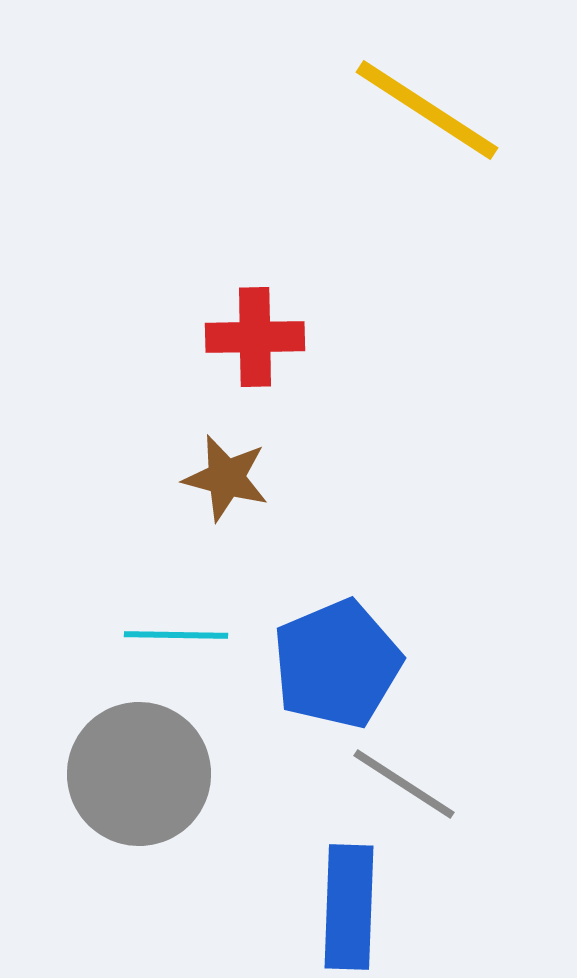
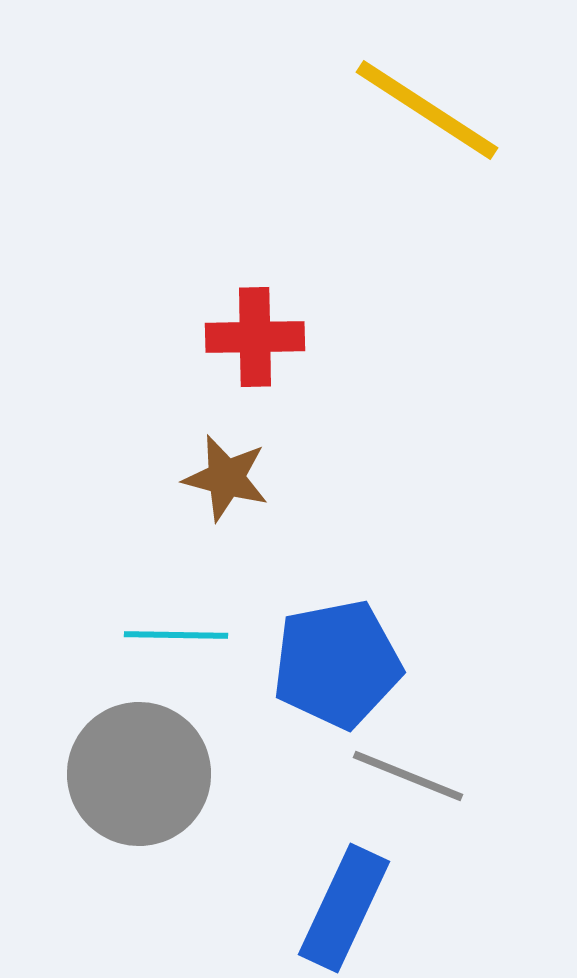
blue pentagon: rotated 12 degrees clockwise
gray line: moved 4 px right, 8 px up; rotated 11 degrees counterclockwise
blue rectangle: moved 5 px left, 1 px down; rotated 23 degrees clockwise
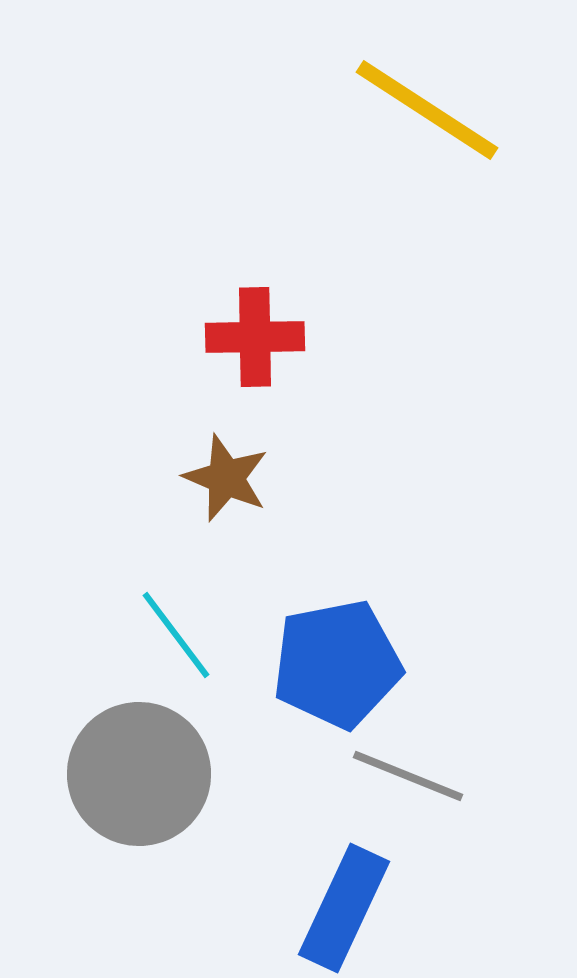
brown star: rotated 8 degrees clockwise
cyan line: rotated 52 degrees clockwise
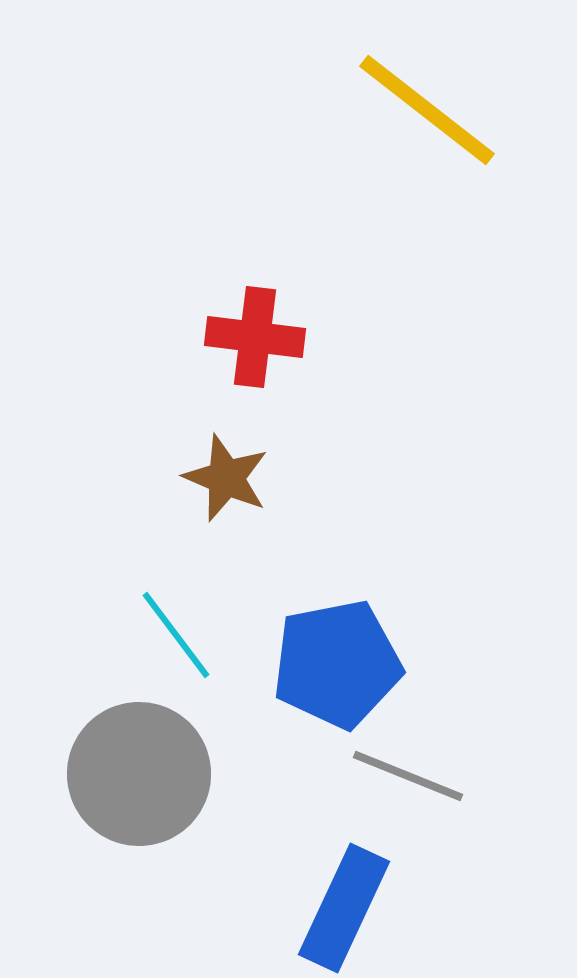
yellow line: rotated 5 degrees clockwise
red cross: rotated 8 degrees clockwise
